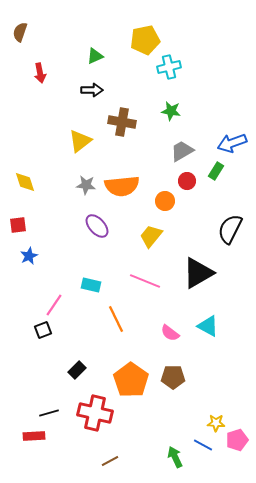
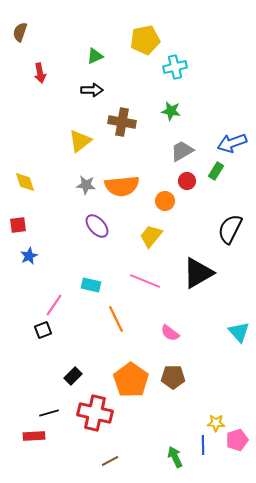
cyan cross at (169, 67): moved 6 px right
cyan triangle at (208, 326): moved 31 px right, 6 px down; rotated 20 degrees clockwise
black rectangle at (77, 370): moved 4 px left, 6 px down
blue line at (203, 445): rotated 60 degrees clockwise
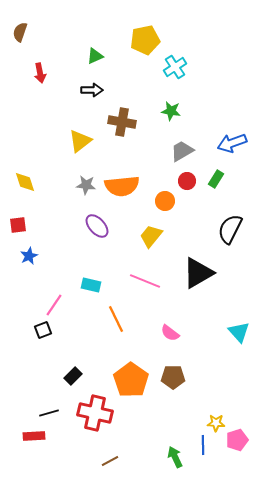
cyan cross at (175, 67): rotated 20 degrees counterclockwise
green rectangle at (216, 171): moved 8 px down
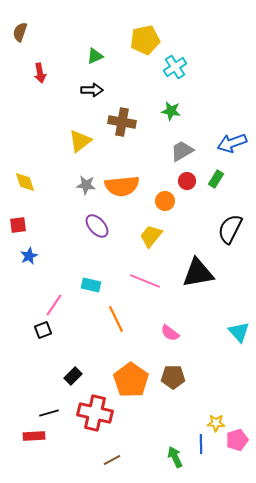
black triangle at (198, 273): rotated 20 degrees clockwise
blue line at (203, 445): moved 2 px left, 1 px up
brown line at (110, 461): moved 2 px right, 1 px up
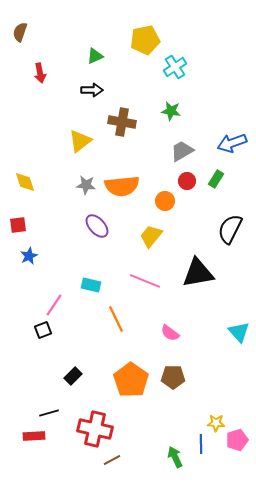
red cross at (95, 413): moved 16 px down
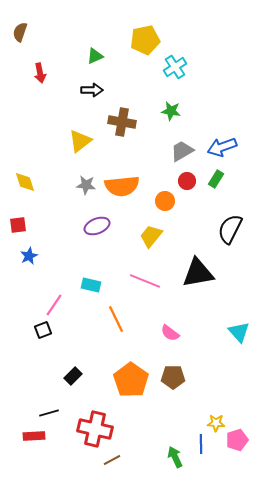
blue arrow at (232, 143): moved 10 px left, 4 px down
purple ellipse at (97, 226): rotated 70 degrees counterclockwise
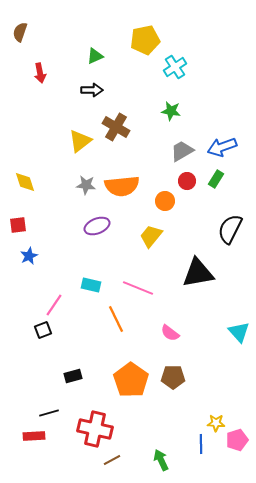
brown cross at (122, 122): moved 6 px left, 5 px down; rotated 20 degrees clockwise
pink line at (145, 281): moved 7 px left, 7 px down
black rectangle at (73, 376): rotated 30 degrees clockwise
green arrow at (175, 457): moved 14 px left, 3 px down
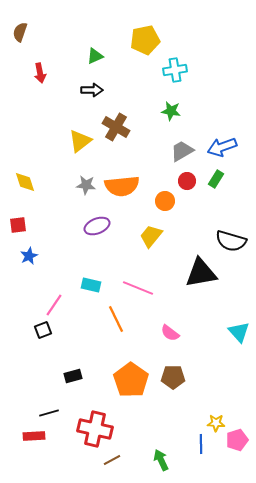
cyan cross at (175, 67): moved 3 px down; rotated 25 degrees clockwise
black semicircle at (230, 229): moved 1 px right, 12 px down; rotated 100 degrees counterclockwise
black triangle at (198, 273): moved 3 px right
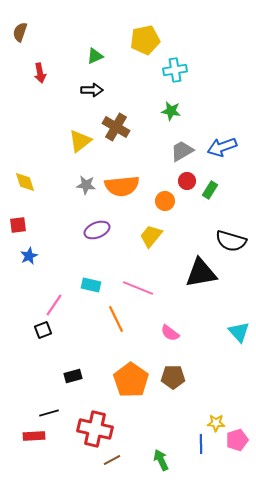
green rectangle at (216, 179): moved 6 px left, 11 px down
purple ellipse at (97, 226): moved 4 px down
